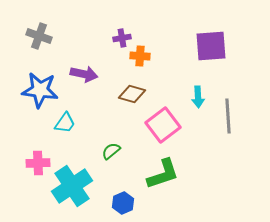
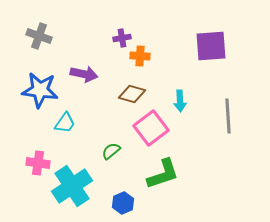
cyan arrow: moved 18 px left, 4 px down
pink square: moved 12 px left, 3 px down
pink cross: rotated 10 degrees clockwise
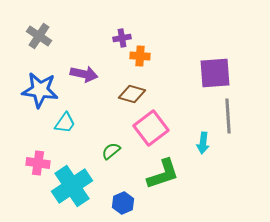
gray cross: rotated 15 degrees clockwise
purple square: moved 4 px right, 27 px down
cyan arrow: moved 23 px right, 42 px down; rotated 10 degrees clockwise
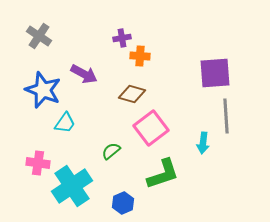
purple arrow: rotated 16 degrees clockwise
blue star: moved 3 px right; rotated 15 degrees clockwise
gray line: moved 2 px left
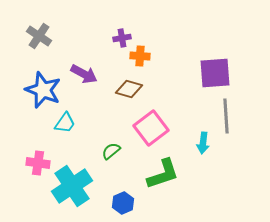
brown diamond: moved 3 px left, 5 px up
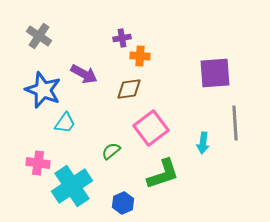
brown diamond: rotated 24 degrees counterclockwise
gray line: moved 9 px right, 7 px down
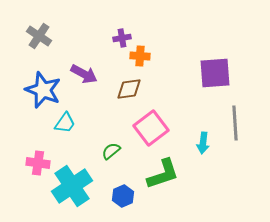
blue hexagon: moved 7 px up
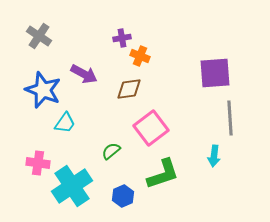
orange cross: rotated 18 degrees clockwise
gray line: moved 5 px left, 5 px up
cyan arrow: moved 11 px right, 13 px down
